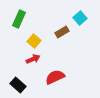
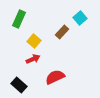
brown rectangle: rotated 16 degrees counterclockwise
black rectangle: moved 1 px right
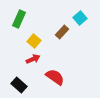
red semicircle: rotated 60 degrees clockwise
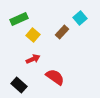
green rectangle: rotated 42 degrees clockwise
yellow square: moved 1 px left, 6 px up
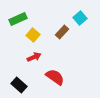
green rectangle: moved 1 px left
red arrow: moved 1 px right, 2 px up
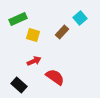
yellow square: rotated 24 degrees counterclockwise
red arrow: moved 4 px down
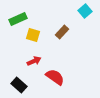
cyan square: moved 5 px right, 7 px up
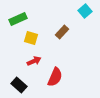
yellow square: moved 2 px left, 3 px down
red semicircle: rotated 78 degrees clockwise
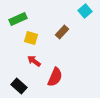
red arrow: rotated 120 degrees counterclockwise
black rectangle: moved 1 px down
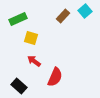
brown rectangle: moved 1 px right, 16 px up
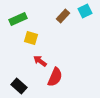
cyan square: rotated 16 degrees clockwise
red arrow: moved 6 px right
